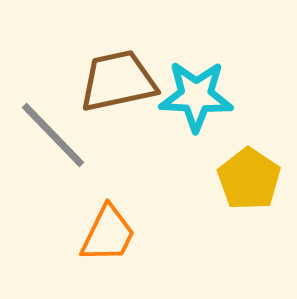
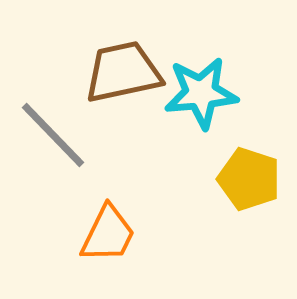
brown trapezoid: moved 5 px right, 9 px up
cyan star: moved 5 px right, 3 px up; rotated 8 degrees counterclockwise
yellow pentagon: rotated 16 degrees counterclockwise
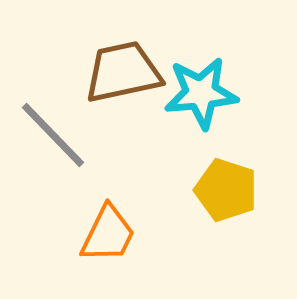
yellow pentagon: moved 23 px left, 11 px down
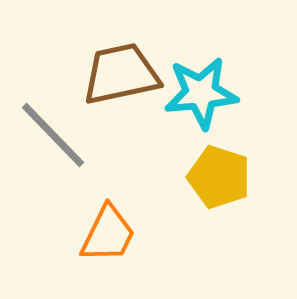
brown trapezoid: moved 2 px left, 2 px down
yellow pentagon: moved 7 px left, 13 px up
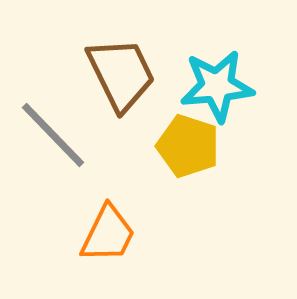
brown trapezoid: rotated 76 degrees clockwise
cyan star: moved 16 px right, 7 px up
yellow pentagon: moved 31 px left, 31 px up
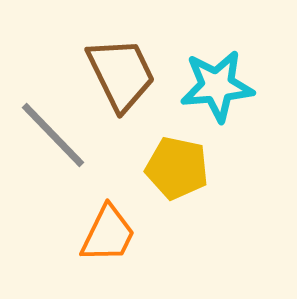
yellow pentagon: moved 11 px left, 22 px down; rotated 6 degrees counterclockwise
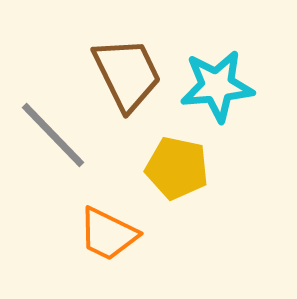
brown trapezoid: moved 6 px right
orange trapezoid: rotated 90 degrees clockwise
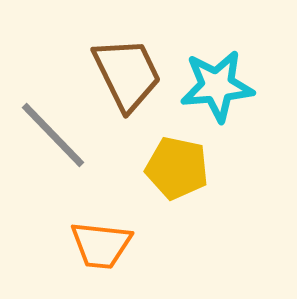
orange trapezoid: moved 7 px left, 11 px down; rotated 20 degrees counterclockwise
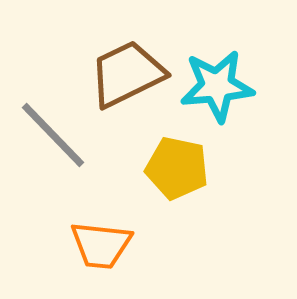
brown trapezoid: rotated 90 degrees counterclockwise
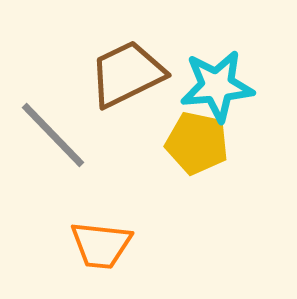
yellow pentagon: moved 20 px right, 25 px up
